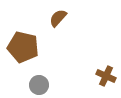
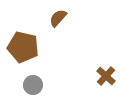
brown cross: rotated 18 degrees clockwise
gray circle: moved 6 px left
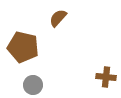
brown cross: moved 1 px down; rotated 36 degrees counterclockwise
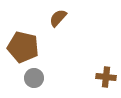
gray circle: moved 1 px right, 7 px up
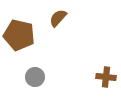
brown pentagon: moved 4 px left, 12 px up
gray circle: moved 1 px right, 1 px up
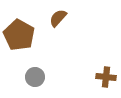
brown pentagon: rotated 16 degrees clockwise
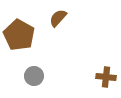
gray circle: moved 1 px left, 1 px up
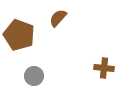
brown pentagon: rotated 8 degrees counterclockwise
brown cross: moved 2 px left, 9 px up
